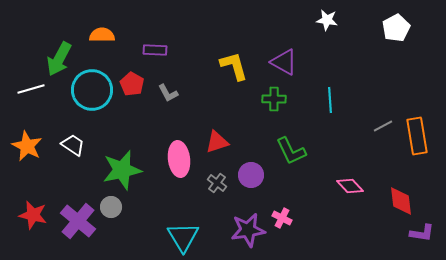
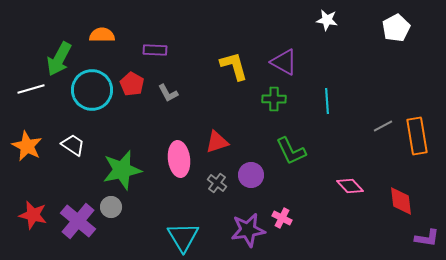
cyan line: moved 3 px left, 1 px down
purple L-shape: moved 5 px right, 5 px down
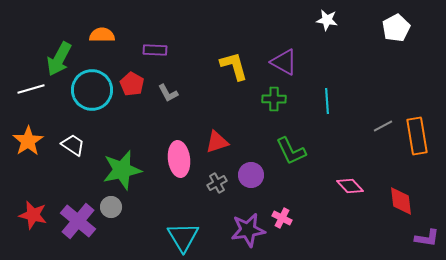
orange star: moved 1 px right, 5 px up; rotated 12 degrees clockwise
gray cross: rotated 24 degrees clockwise
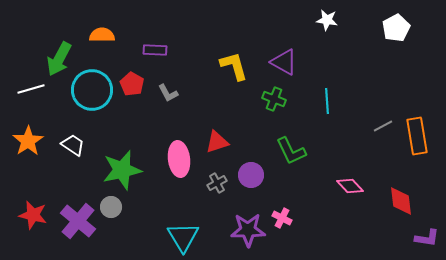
green cross: rotated 20 degrees clockwise
purple star: rotated 8 degrees clockwise
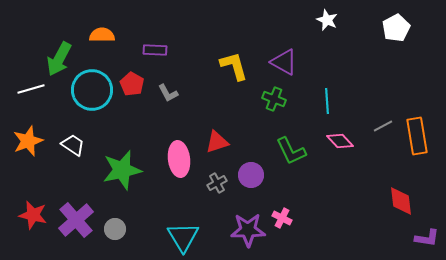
white star: rotated 15 degrees clockwise
orange star: rotated 12 degrees clockwise
pink diamond: moved 10 px left, 45 px up
gray circle: moved 4 px right, 22 px down
purple cross: moved 2 px left, 1 px up; rotated 9 degrees clockwise
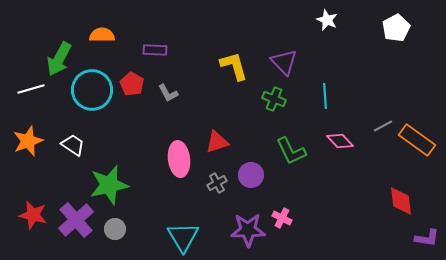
purple triangle: rotated 16 degrees clockwise
cyan line: moved 2 px left, 5 px up
orange rectangle: moved 4 px down; rotated 45 degrees counterclockwise
green star: moved 13 px left, 15 px down
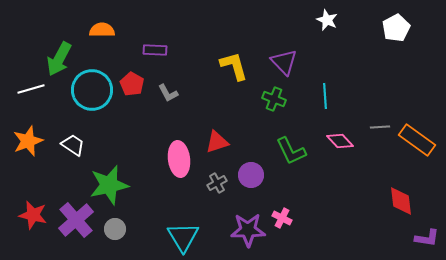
orange semicircle: moved 5 px up
gray line: moved 3 px left, 1 px down; rotated 24 degrees clockwise
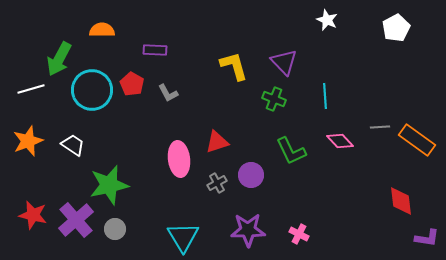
pink cross: moved 17 px right, 16 px down
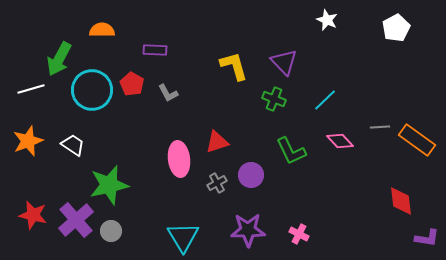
cyan line: moved 4 px down; rotated 50 degrees clockwise
gray circle: moved 4 px left, 2 px down
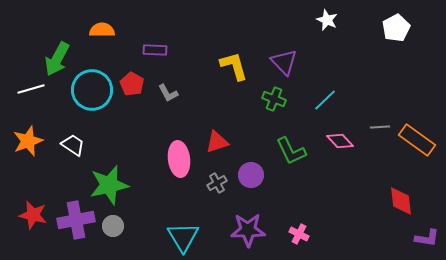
green arrow: moved 2 px left
purple cross: rotated 30 degrees clockwise
gray circle: moved 2 px right, 5 px up
